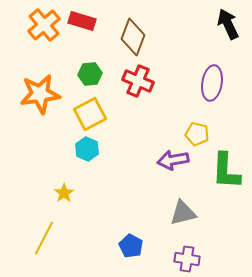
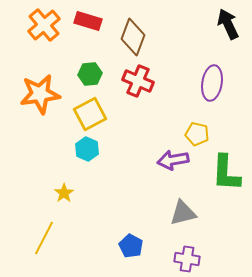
red rectangle: moved 6 px right
green L-shape: moved 2 px down
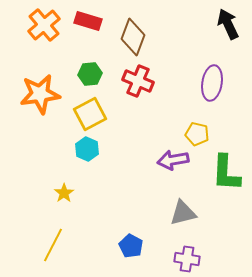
yellow line: moved 9 px right, 7 px down
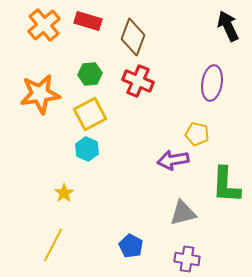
black arrow: moved 2 px down
green L-shape: moved 12 px down
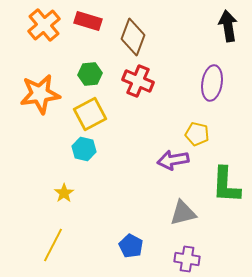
black arrow: rotated 16 degrees clockwise
cyan hexagon: moved 3 px left; rotated 10 degrees counterclockwise
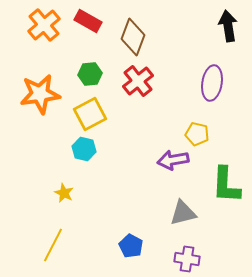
red rectangle: rotated 12 degrees clockwise
red cross: rotated 28 degrees clockwise
yellow star: rotated 12 degrees counterclockwise
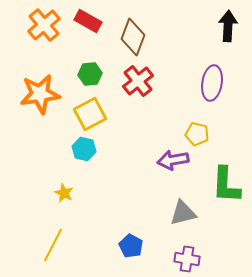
black arrow: rotated 12 degrees clockwise
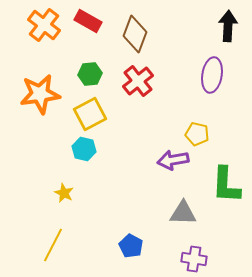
orange cross: rotated 12 degrees counterclockwise
brown diamond: moved 2 px right, 3 px up
purple ellipse: moved 8 px up
gray triangle: rotated 16 degrees clockwise
purple cross: moved 7 px right
